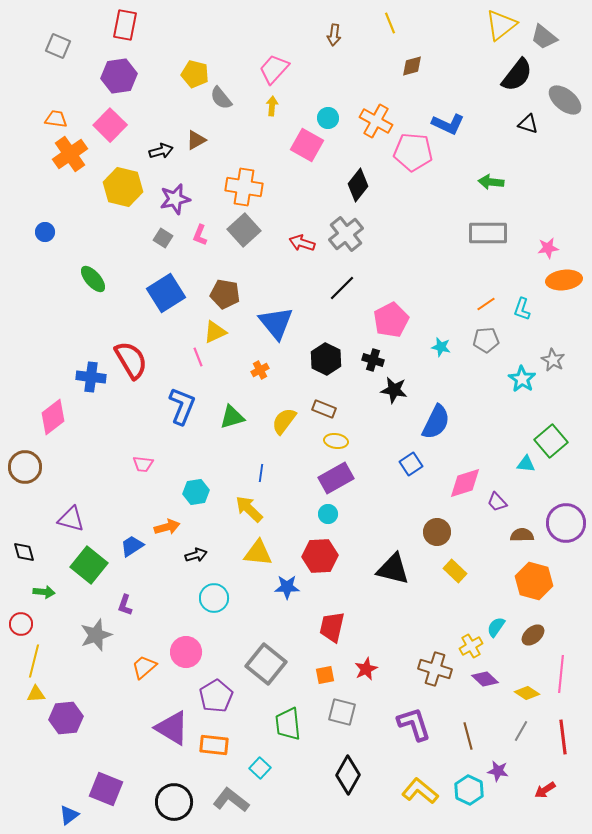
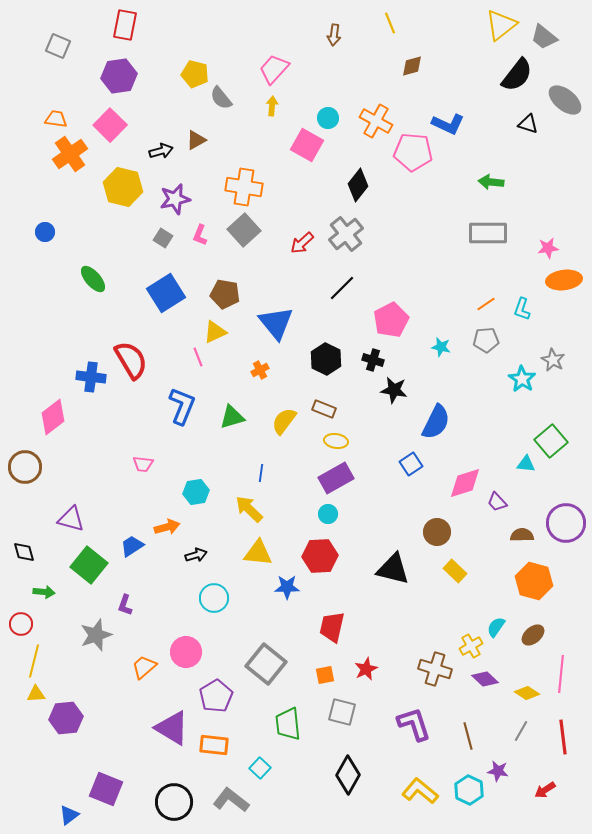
red arrow at (302, 243): rotated 60 degrees counterclockwise
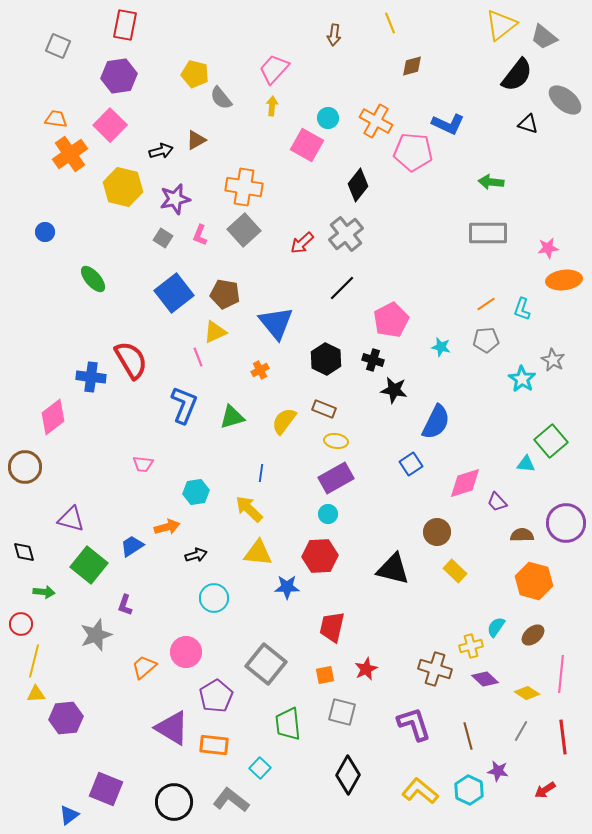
blue square at (166, 293): moved 8 px right; rotated 6 degrees counterclockwise
blue L-shape at (182, 406): moved 2 px right, 1 px up
yellow cross at (471, 646): rotated 15 degrees clockwise
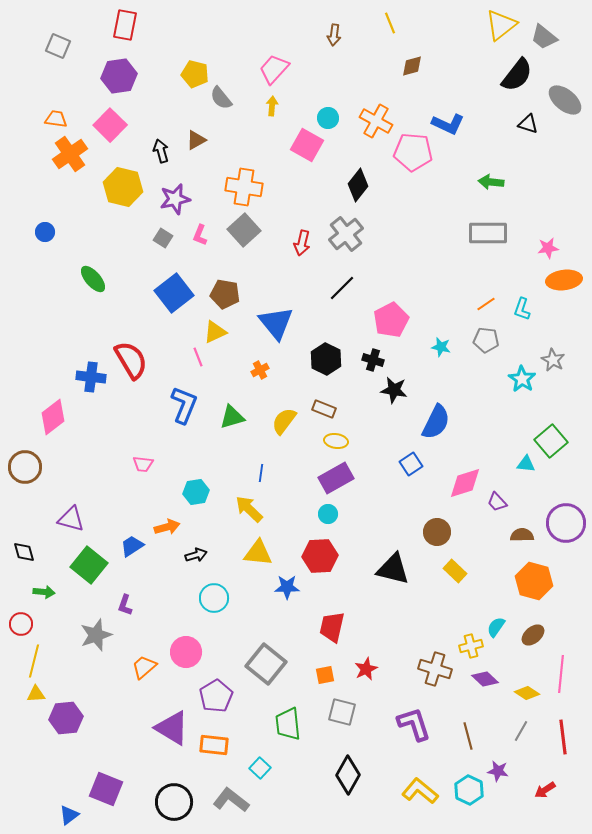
black arrow at (161, 151): rotated 90 degrees counterclockwise
red arrow at (302, 243): rotated 35 degrees counterclockwise
gray pentagon at (486, 340): rotated 10 degrees clockwise
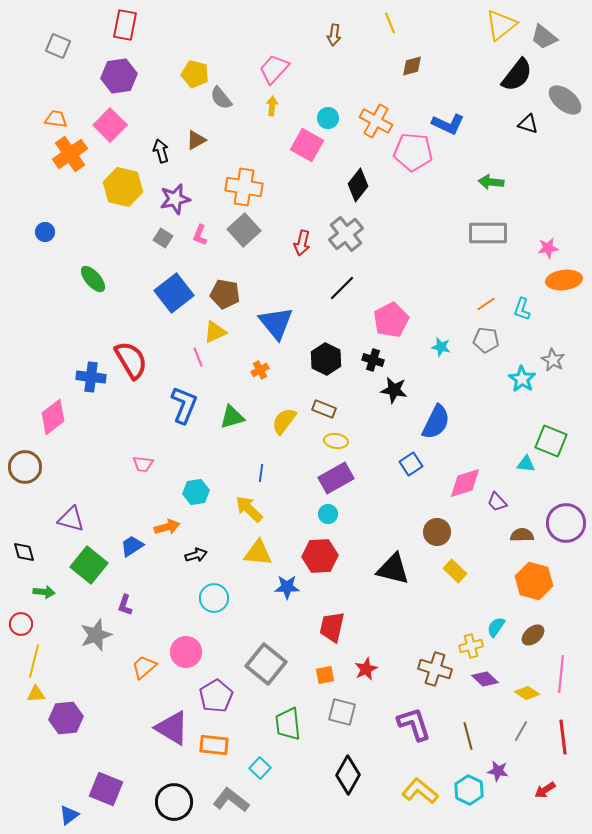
green square at (551, 441): rotated 28 degrees counterclockwise
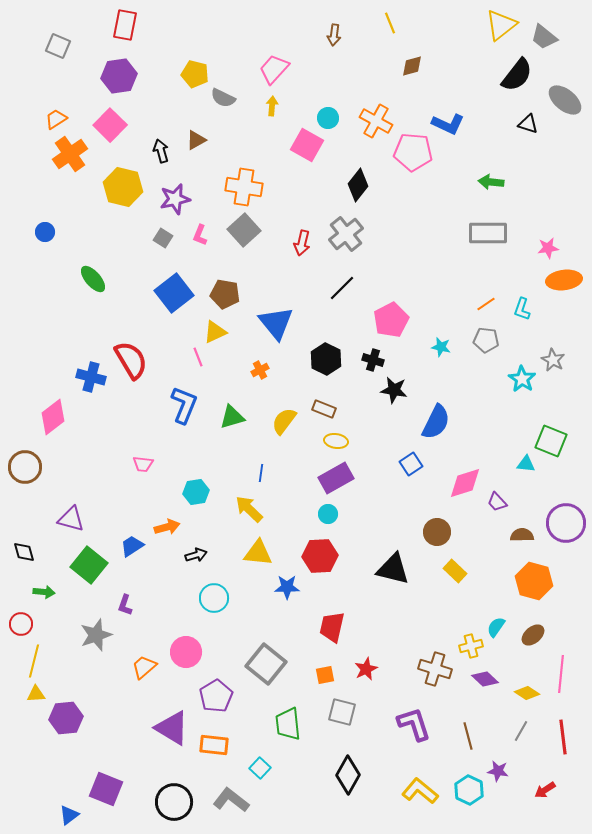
gray semicircle at (221, 98): moved 2 px right; rotated 25 degrees counterclockwise
orange trapezoid at (56, 119): rotated 40 degrees counterclockwise
blue cross at (91, 377): rotated 8 degrees clockwise
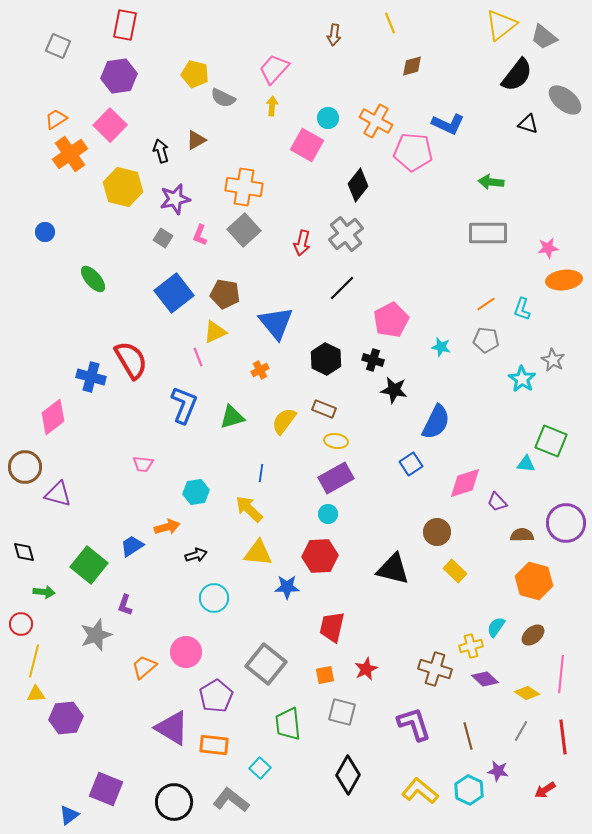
purple triangle at (71, 519): moved 13 px left, 25 px up
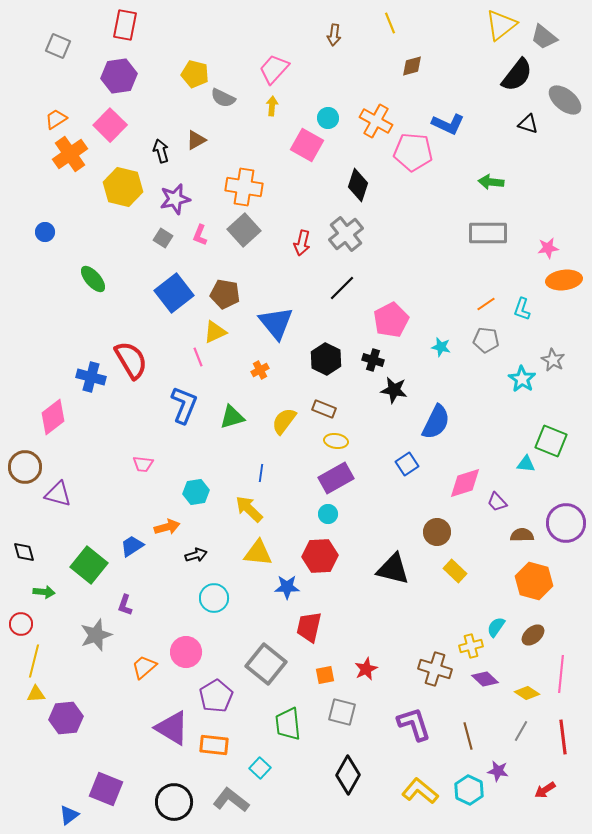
black diamond at (358, 185): rotated 20 degrees counterclockwise
blue square at (411, 464): moved 4 px left
red trapezoid at (332, 627): moved 23 px left
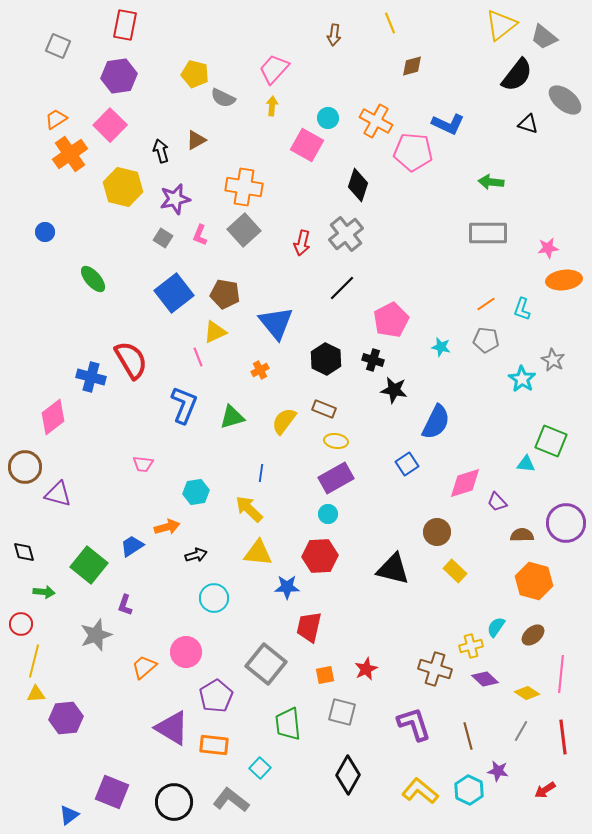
purple square at (106, 789): moved 6 px right, 3 px down
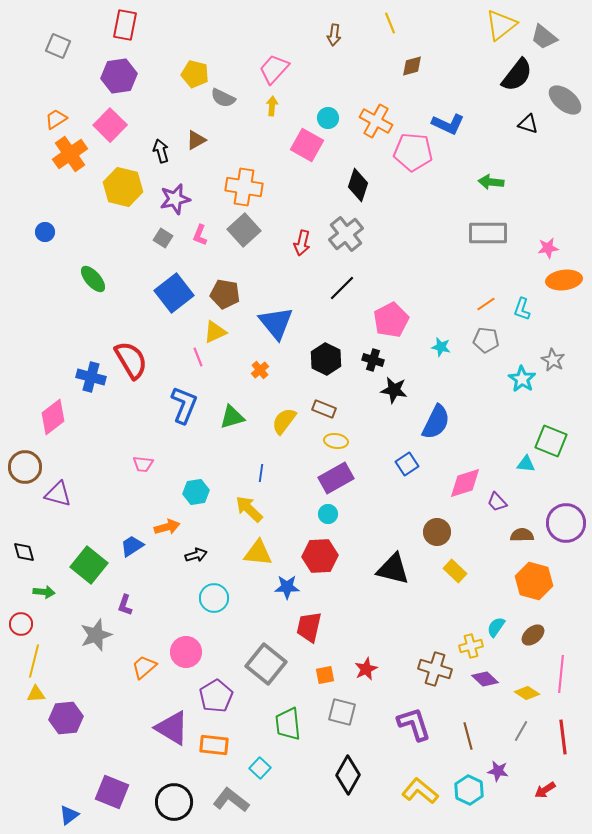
orange cross at (260, 370): rotated 12 degrees counterclockwise
